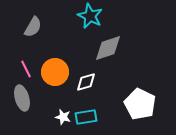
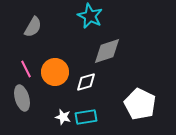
gray diamond: moved 1 px left, 3 px down
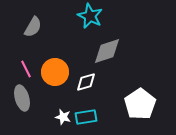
white pentagon: rotated 12 degrees clockwise
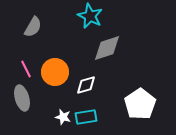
gray diamond: moved 3 px up
white diamond: moved 3 px down
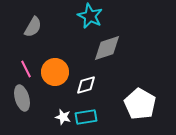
white pentagon: rotated 8 degrees counterclockwise
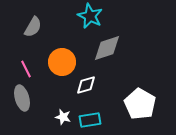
orange circle: moved 7 px right, 10 px up
cyan rectangle: moved 4 px right, 3 px down
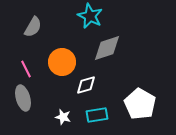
gray ellipse: moved 1 px right
cyan rectangle: moved 7 px right, 5 px up
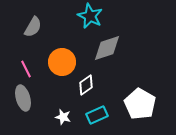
white diamond: rotated 20 degrees counterclockwise
cyan rectangle: rotated 15 degrees counterclockwise
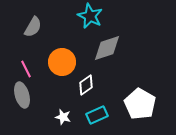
gray ellipse: moved 1 px left, 3 px up
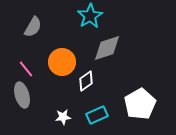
cyan star: rotated 15 degrees clockwise
pink line: rotated 12 degrees counterclockwise
white diamond: moved 4 px up
white pentagon: rotated 12 degrees clockwise
white star: rotated 21 degrees counterclockwise
